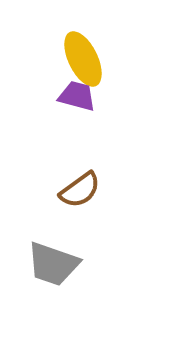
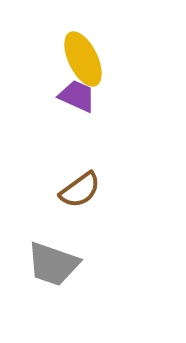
purple trapezoid: rotated 9 degrees clockwise
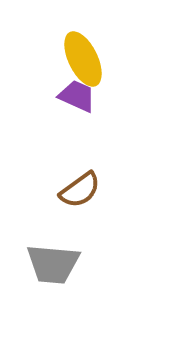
gray trapezoid: rotated 14 degrees counterclockwise
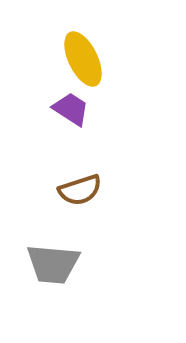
purple trapezoid: moved 6 px left, 13 px down; rotated 9 degrees clockwise
brown semicircle: rotated 18 degrees clockwise
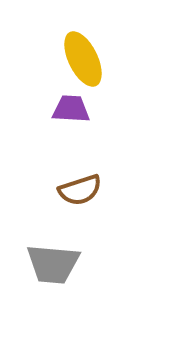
purple trapezoid: rotated 30 degrees counterclockwise
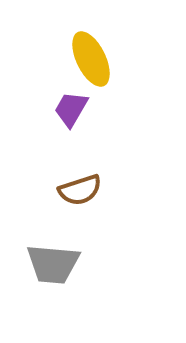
yellow ellipse: moved 8 px right
purple trapezoid: rotated 63 degrees counterclockwise
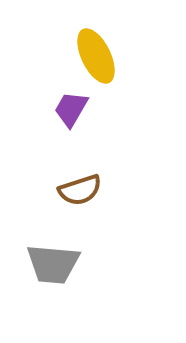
yellow ellipse: moved 5 px right, 3 px up
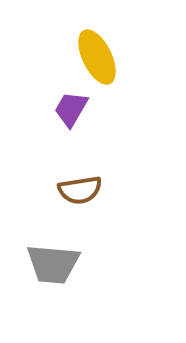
yellow ellipse: moved 1 px right, 1 px down
brown semicircle: rotated 9 degrees clockwise
